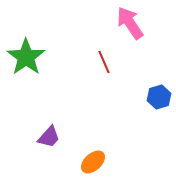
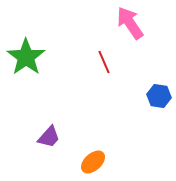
blue hexagon: moved 1 px up; rotated 25 degrees clockwise
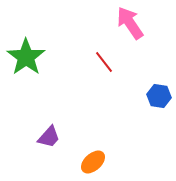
red line: rotated 15 degrees counterclockwise
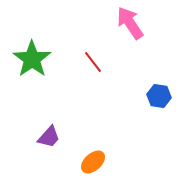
green star: moved 6 px right, 2 px down
red line: moved 11 px left
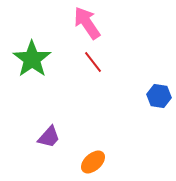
pink arrow: moved 43 px left
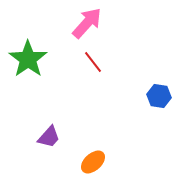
pink arrow: rotated 76 degrees clockwise
green star: moved 4 px left
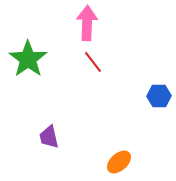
pink arrow: rotated 40 degrees counterclockwise
blue hexagon: rotated 10 degrees counterclockwise
purple trapezoid: rotated 125 degrees clockwise
orange ellipse: moved 26 px right
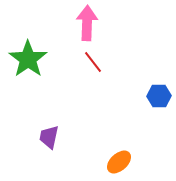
purple trapezoid: rotated 25 degrees clockwise
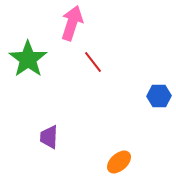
pink arrow: moved 15 px left; rotated 16 degrees clockwise
purple trapezoid: rotated 10 degrees counterclockwise
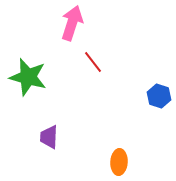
green star: moved 18 px down; rotated 21 degrees counterclockwise
blue hexagon: rotated 20 degrees clockwise
orange ellipse: rotated 45 degrees counterclockwise
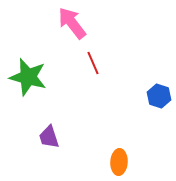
pink arrow: rotated 56 degrees counterclockwise
red line: moved 1 px down; rotated 15 degrees clockwise
purple trapezoid: rotated 20 degrees counterclockwise
